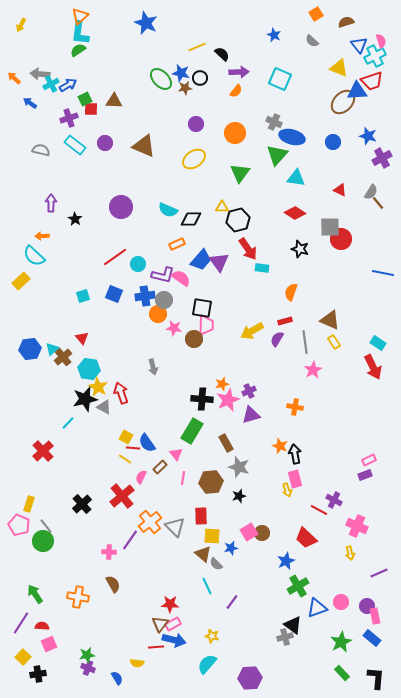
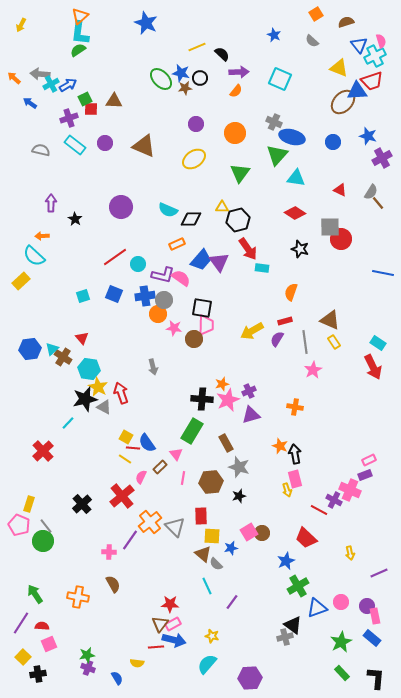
brown cross at (63, 357): rotated 18 degrees counterclockwise
pink cross at (357, 526): moved 7 px left, 36 px up
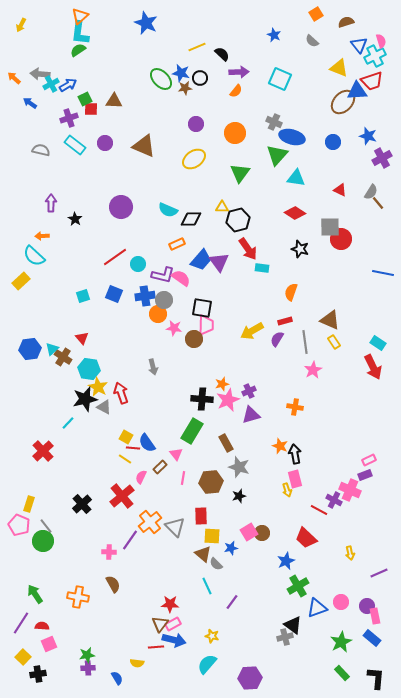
purple cross at (88, 668): rotated 24 degrees counterclockwise
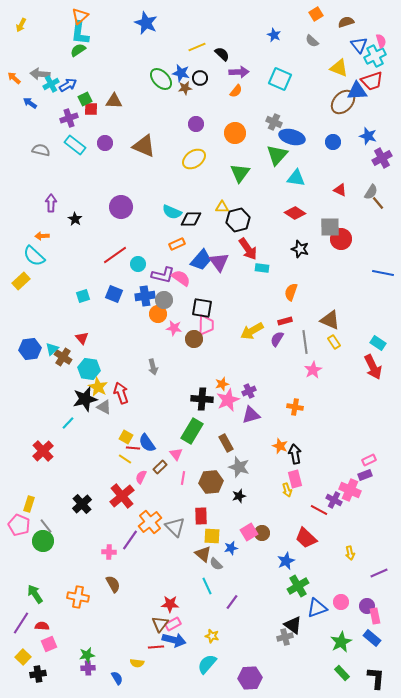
cyan semicircle at (168, 210): moved 4 px right, 2 px down
red line at (115, 257): moved 2 px up
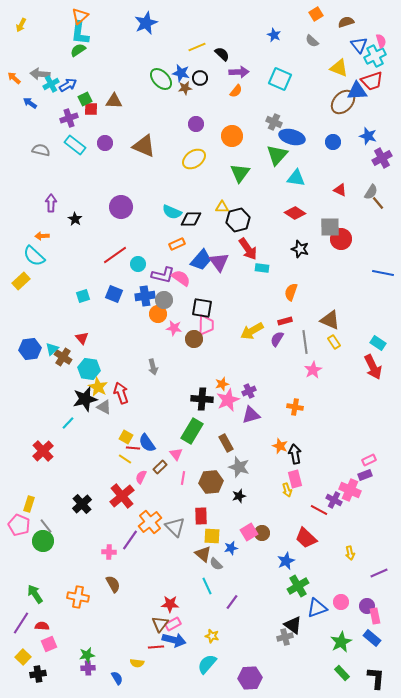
blue star at (146, 23): rotated 25 degrees clockwise
orange circle at (235, 133): moved 3 px left, 3 px down
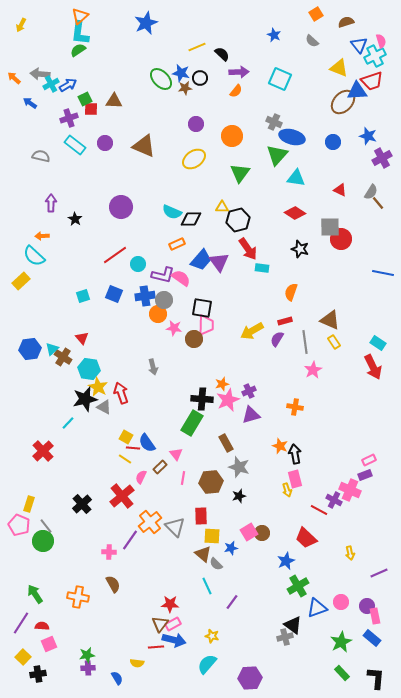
gray semicircle at (41, 150): moved 6 px down
green rectangle at (192, 431): moved 8 px up
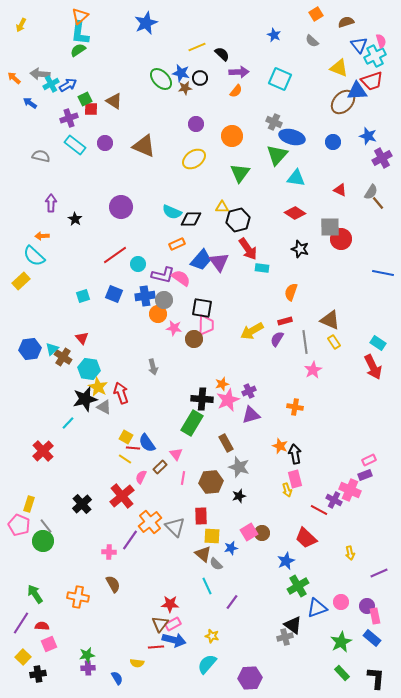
brown triangle at (114, 101): rotated 30 degrees clockwise
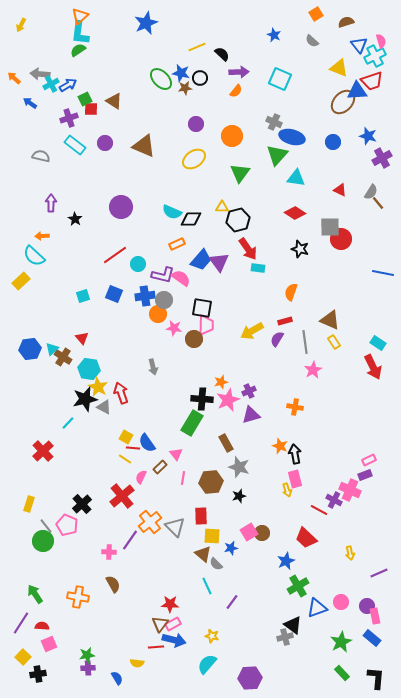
cyan rectangle at (262, 268): moved 4 px left
orange star at (222, 384): moved 1 px left, 2 px up
pink pentagon at (19, 525): moved 48 px right
